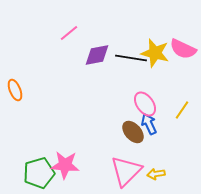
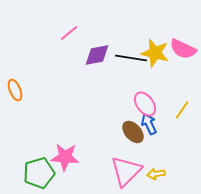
pink star: moved 8 px up
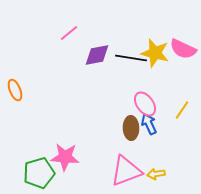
brown ellipse: moved 2 px left, 4 px up; rotated 40 degrees clockwise
pink triangle: rotated 24 degrees clockwise
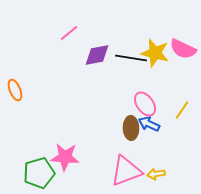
blue arrow: rotated 40 degrees counterclockwise
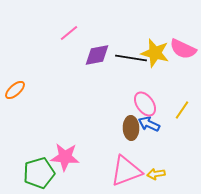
orange ellipse: rotated 70 degrees clockwise
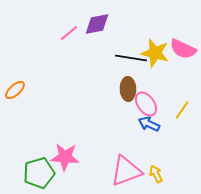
purple diamond: moved 31 px up
pink ellipse: moved 1 px right
brown ellipse: moved 3 px left, 39 px up
yellow arrow: rotated 72 degrees clockwise
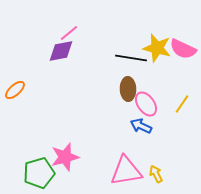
purple diamond: moved 36 px left, 27 px down
yellow star: moved 2 px right, 5 px up
yellow line: moved 6 px up
blue arrow: moved 8 px left, 2 px down
pink star: rotated 20 degrees counterclockwise
pink triangle: rotated 12 degrees clockwise
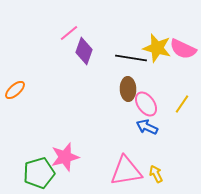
purple diamond: moved 23 px right; rotated 60 degrees counterclockwise
blue arrow: moved 6 px right, 1 px down
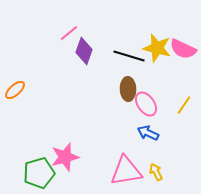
black line: moved 2 px left, 2 px up; rotated 8 degrees clockwise
yellow line: moved 2 px right, 1 px down
blue arrow: moved 1 px right, 6 px down
yellow arrow: moved 2 px up
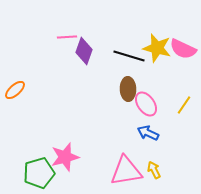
pink line: moved 2 px left, 4 px down; rotated 36 degrees clockwise
yellow arrow: moved 2 px left, 2 px up
